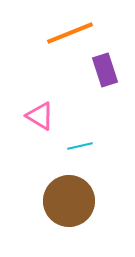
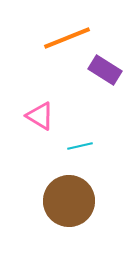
orange line: moved 3 px left, 5 px down
purple rectangle: rotated 40 degrees counterclockwise
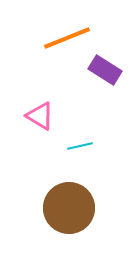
brown circle: moved 7 px down
